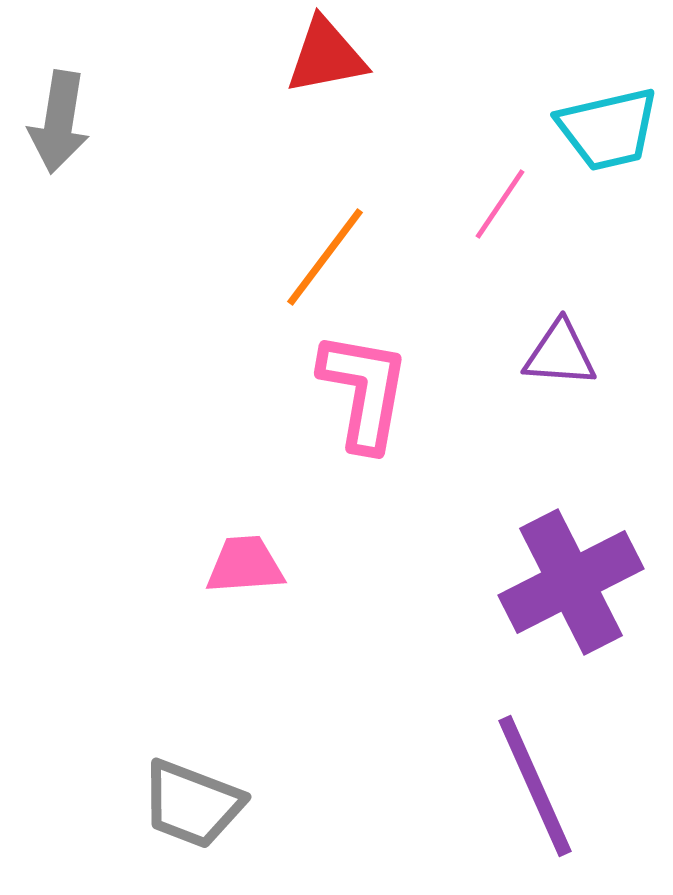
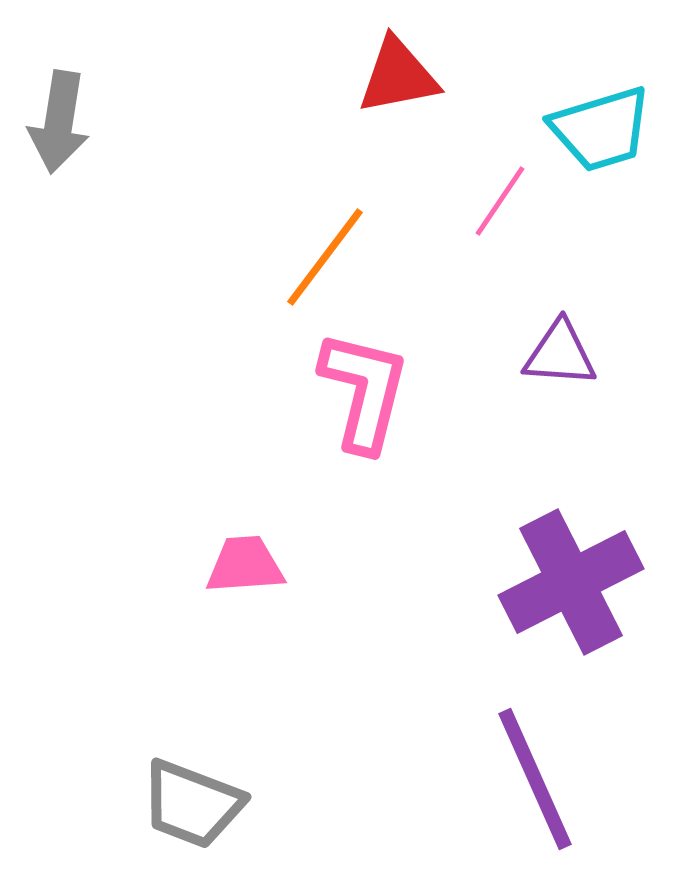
red triangle: moved 72 px right, 20 px down
cyan trapezoid: moved 7 px left; rotated 4 degrees counterclockwise
pink line: moved 3 px up
pink L-shape: rotated 4 degrees clockwise
purple line: moved 7 px up
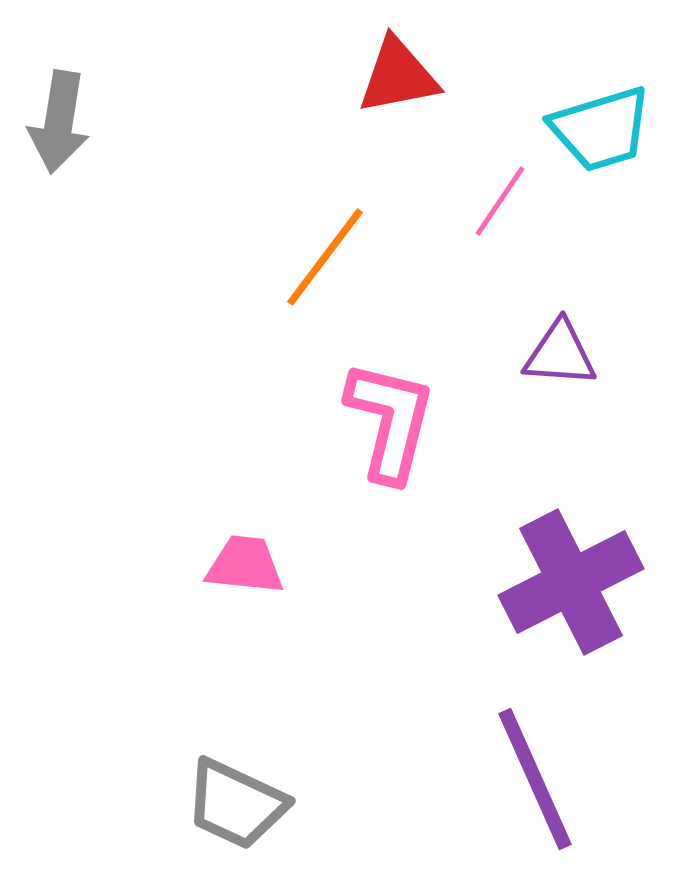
pink L-shape: moved 26 px right, 30 px down
pink trapezoid: rotated 10 degrees clockwise
gray trapezoid: moved 44 px right; rotated 4 degrees clockwise
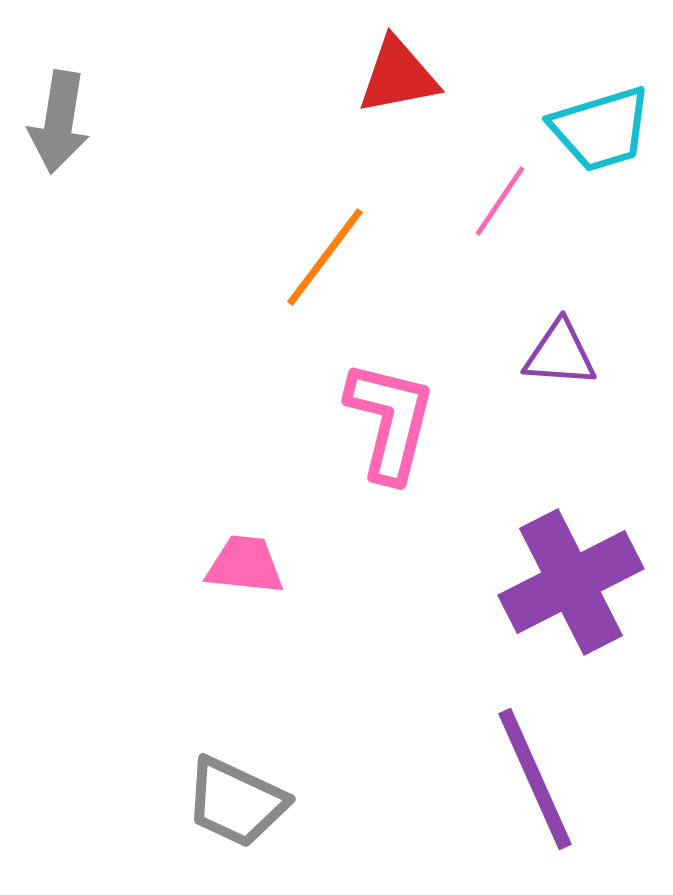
gray trapezoid: moved 2 px up
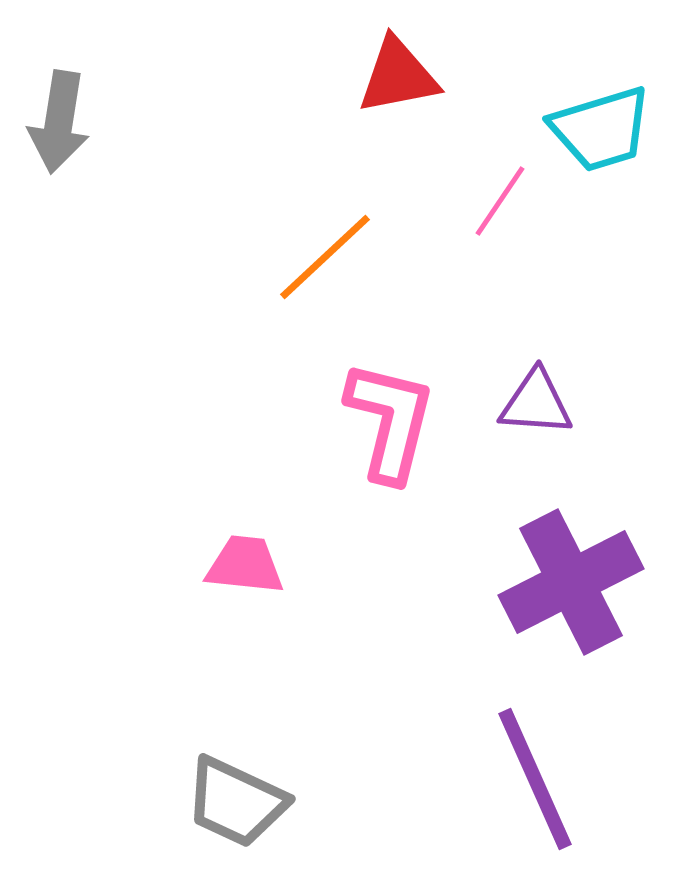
orange line: rotated 10 degrees clockwise
purple triangle: moved 24 px left, 49 px down
